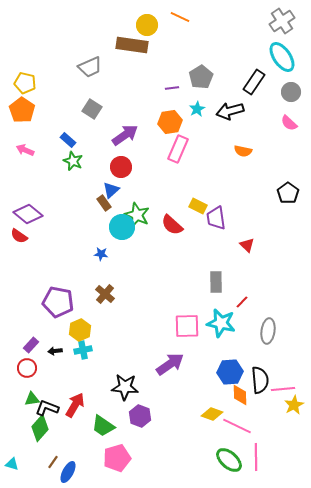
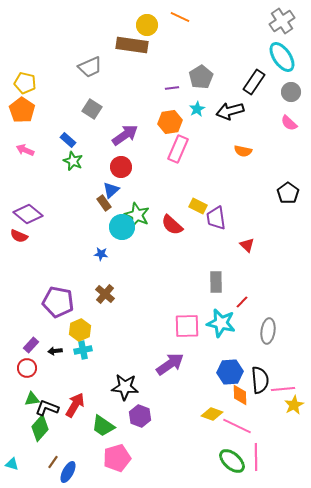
red semicircle at (19, 236): rotated 12 degrees counterclockwise
green ellipse at (229, 460): moved 3 px right, 1 px down
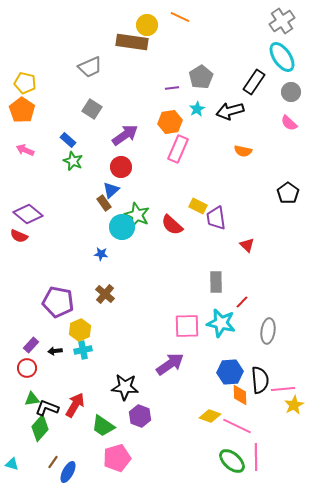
brown rectangle at (132, 45): moved 3 px up
yellow diamond at (212, 414): moved 2 px left, 2 px down
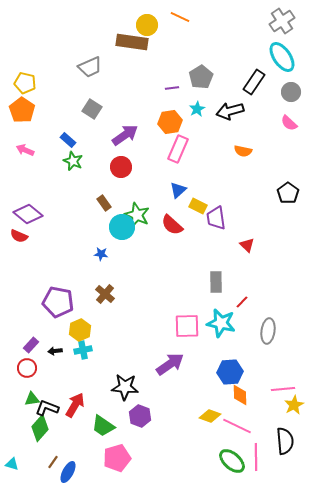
blue triangle at (111, 190): moved 67 px right
black semicircle at (260, 380): moved 25 px right, 61 px down
